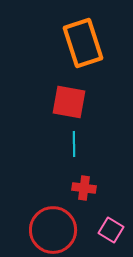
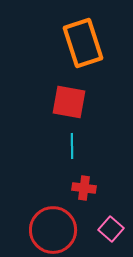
cyan line: moved 2 px left, 2 px down
pink square: moved 1 px up; rotated 10 degrees clockwise
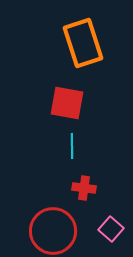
red square: moved 2 px left, 1 px down
red circle: moved 1 px down
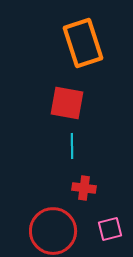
pink square: moved 1 px left; rotated 35 degrees clockwise
